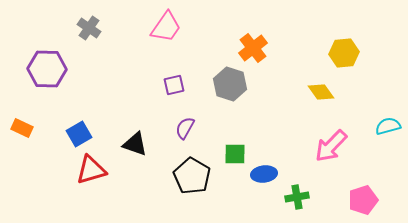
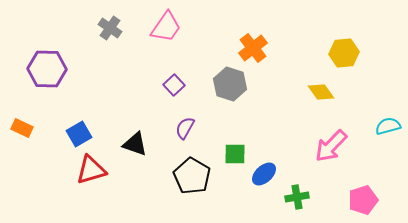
gray cross: moved 21 px right
purple square: rotated 30 degrees counterclockwise
blue ellipse: rotated 35 degrees counterclockwise
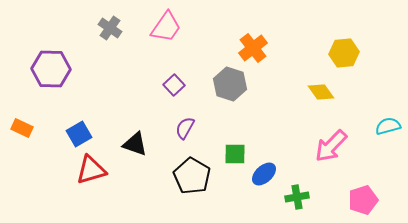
purple hexagon: moved 4 px right
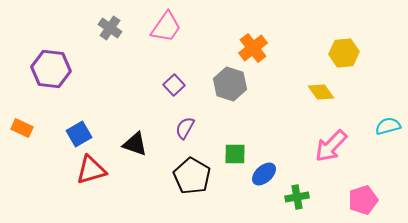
purple hexagon: rotated 6 degrees clockwise
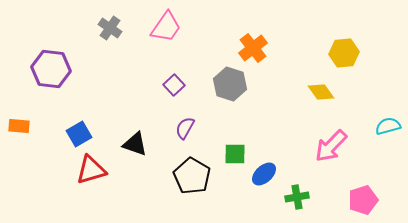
orange rectangle: moved 3 px left, 2 px up; rotated 20 degrees counterclockwise
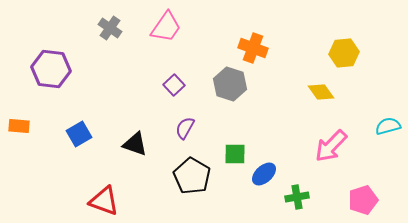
orange cross: rotated 32 degrees counterclockwise
red triangle: moved 13 px right, 31 px down; rotated 36 degrees clockwise
